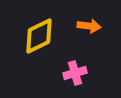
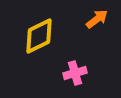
orange arrow: moved 8 px right, 7 px up; rotated 45 degrees counterclockwise
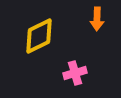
orange arrow: rotated 130 degrees clockwise
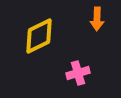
pink cross: moved 3 px right
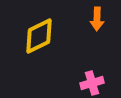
pink cross: moved 14 px right, 10 px down
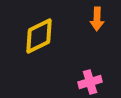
pink cross: moved 2 px left, 1 px up
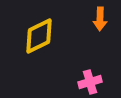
orange arrow: moved 3 px right
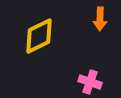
pink cross: rotated 35 degrees clockwise
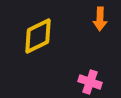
yellow diamond: moved 1 px left
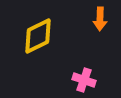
pink cross: moved 6 px left, 2 px up
